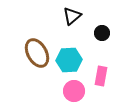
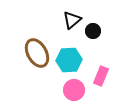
black triangle: moved 4 px down
black circle: moved 9 px left, 2 px up
pink rectangle: rotated 12 degrees clockwise
pink circle: moved 1 px up
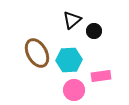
black circle: moved 1 px right
pink rectangle: rotated 60 degrees clockwise
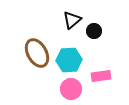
pink circle: moved 3 px left, 1 px up
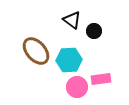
black triangle: rotated 42 degrees counterclockwise
brown ellipse: moved 1 px left, 2 px up; rotated 12 degrees counterclockwise
pink rectangle: moved 3 px down
pink circle: moved 6 px right, 2 px up
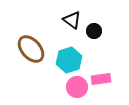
brown ellipse: moved 5 px left, 2 px up
cyan hexagon: rotated 15 degrees counterclockwise
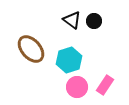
black circle: moved 10 px up
pink rectangle: moved 4 px right, 6 px down; rotated 48 degrees counterclockwise
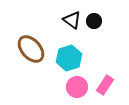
cyan hexagon: moved 2 px up
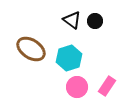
black circle: moved 1 px right
brown ellipse: rotated 16 degrees counterclockwise
pink rectangle: moved 2 px right, 1 px down
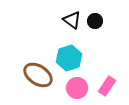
brown ellipse: moved 7 px right, 26 px down
pink circle: moved 1 px down
